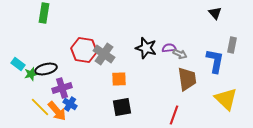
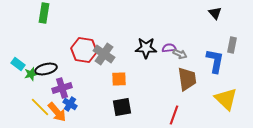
black star: rotated 15 degrees counterclockwise
orange arrow: moved 1 px down
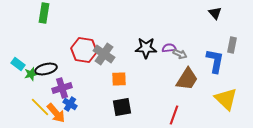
brown trapezoid: rotated 40 degrees clockwise
orange arrow: moved 1 px left, 1 px down
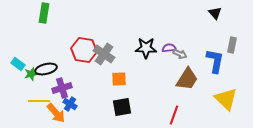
yellow line: moved 1 px left, 6 px up; rotated 45 degrees counterclockwise
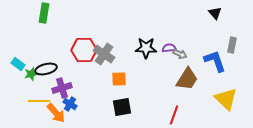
red hexagon: rotated 10 degrees counterclockwise
blue L-shape: rotated 30 degrees counterclockwise
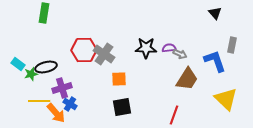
black ellipse: moved 2 px up
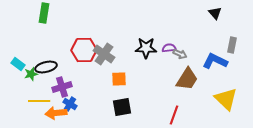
blue L-shape: rotated 45 degrees counterclockwise
purple cross: moved 1 px up
orange arrow: rotated 125 degrees clockwise
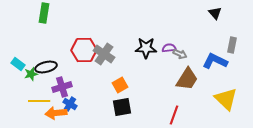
orange square: moved 1 px right, 6 px down; rotated 28 degrees counterclockwise
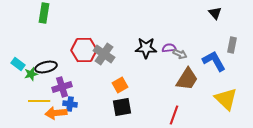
blue L-shape: moved 1 px left; rotated 35 degrees clockwise
blue cross: rotated 24 degrees counterclockwise
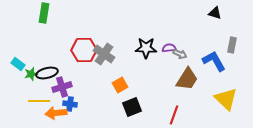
black triangle: rotated 32 degrees counterclockwise
black ellipse: moved 1 px right, 6 px down
black square: moved 10 px right; rotated 12 degrees counterclockwise
